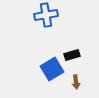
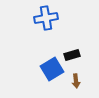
blue cross: moved 3 px down
brown arrow: moved 1 px up
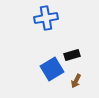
brown arrow: rotated 32 degrees clockwise
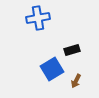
blue cross: moved 8 px left
black rectangle: moved 5 px up
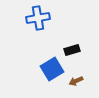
brown arrow: rotated 40 degrees clockwise
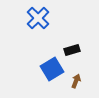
blue cross: rotated 35 degrees counterclockwise
brown arrow: rotated 136 degrees clockwise
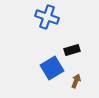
blue cross: moved 9 px right, 1 px up; rotated 25 degrees counterclockwise
blue square: moved 1 px up
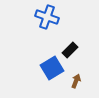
black rectangle: moved 2 px left; rotated 28 degrees counterclockwise
